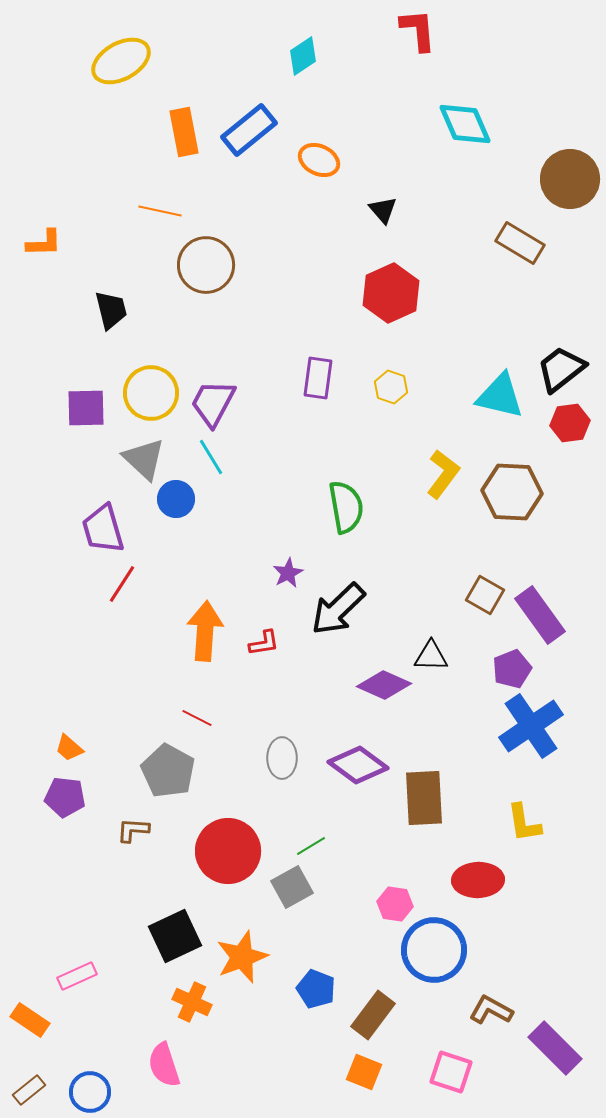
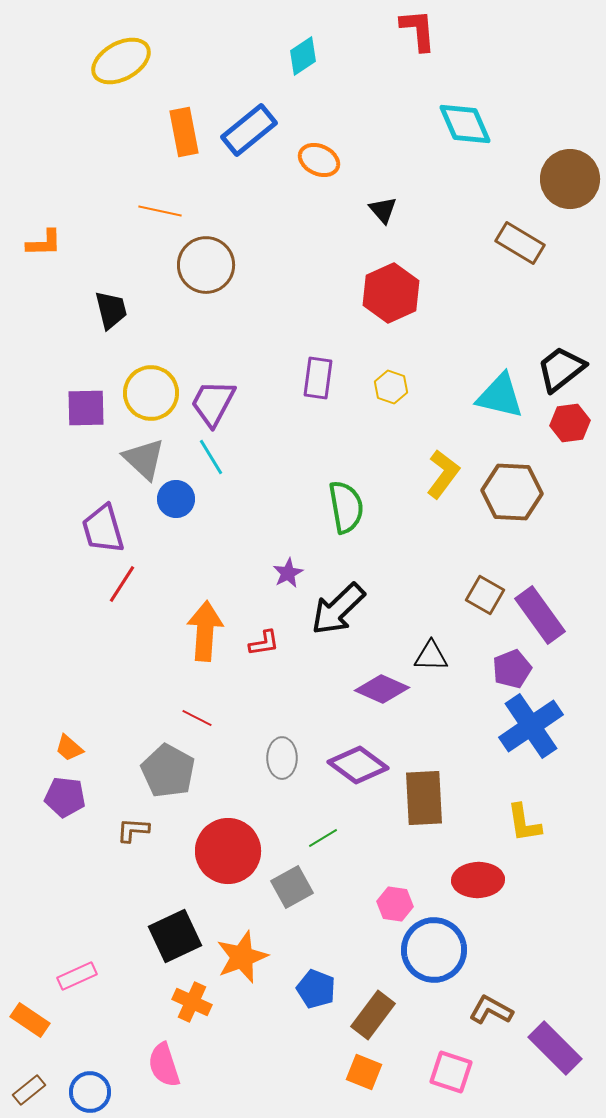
purple diamond at (384, 685): moved 2 px left, 4 px down
green line at (311, 846): moved 12 px right, 8 px up
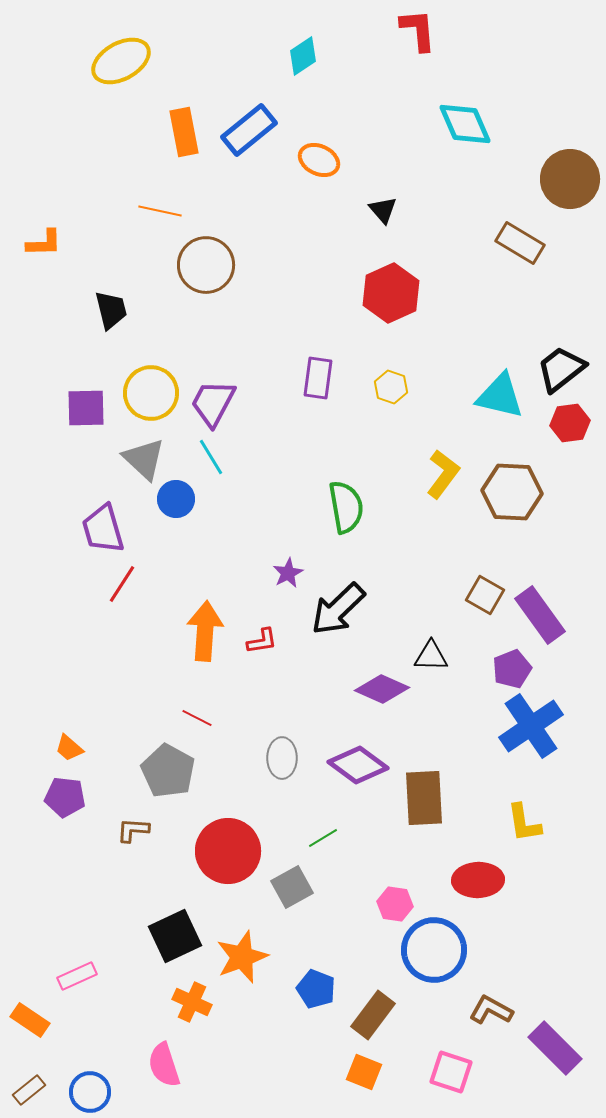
red L-shape at (264, 643): moved 2 px left, 2 px up
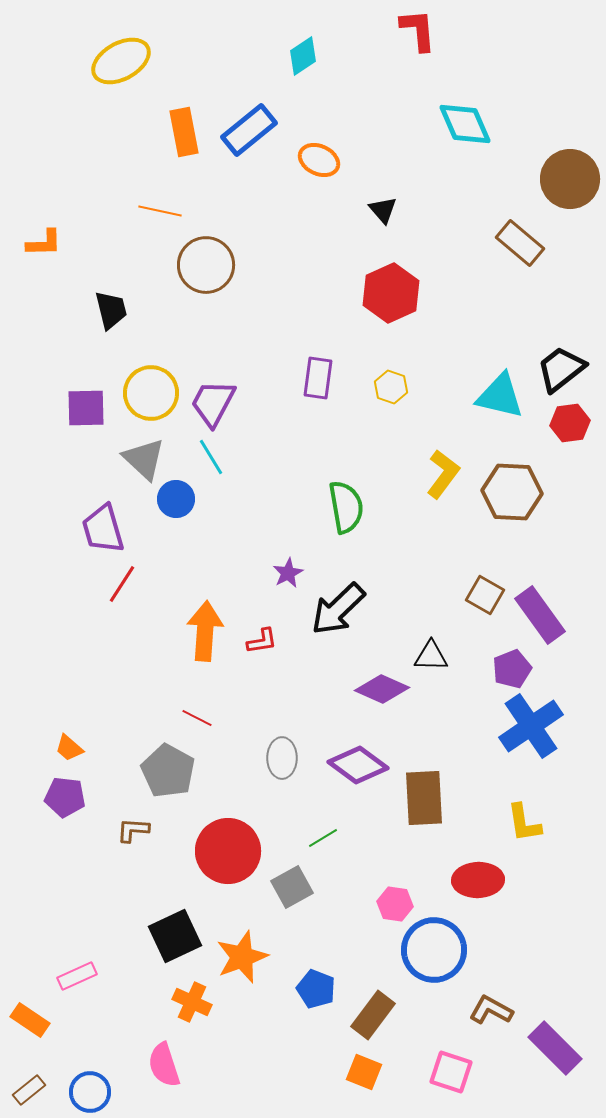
brown rectangle at (520, 243): rotated 9 degrees clockwise
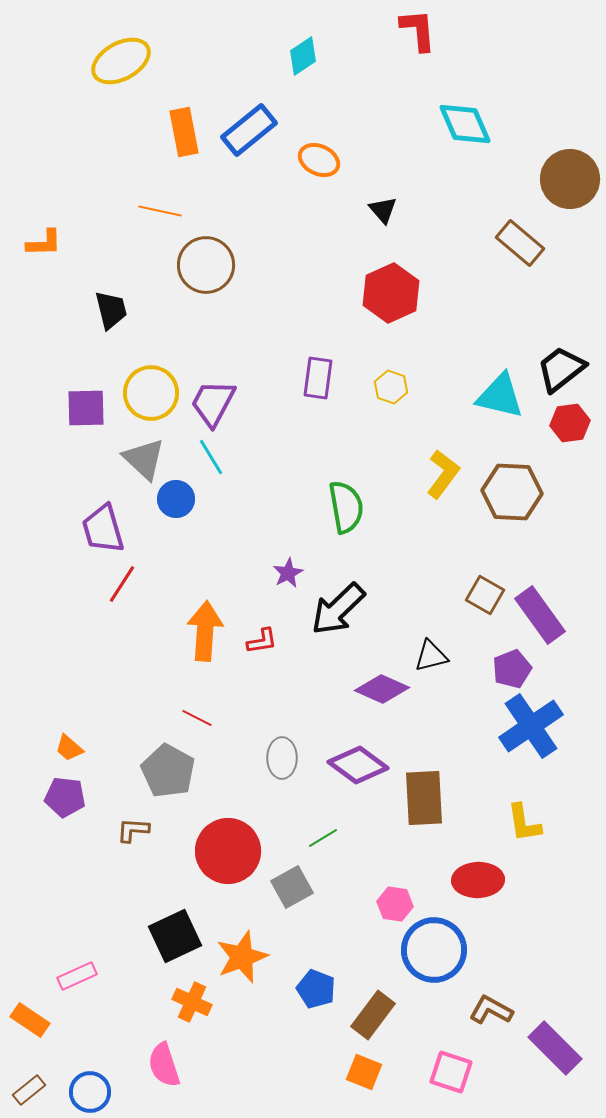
black triangle at (431, 656): rotated 15 degrees counterclockwise
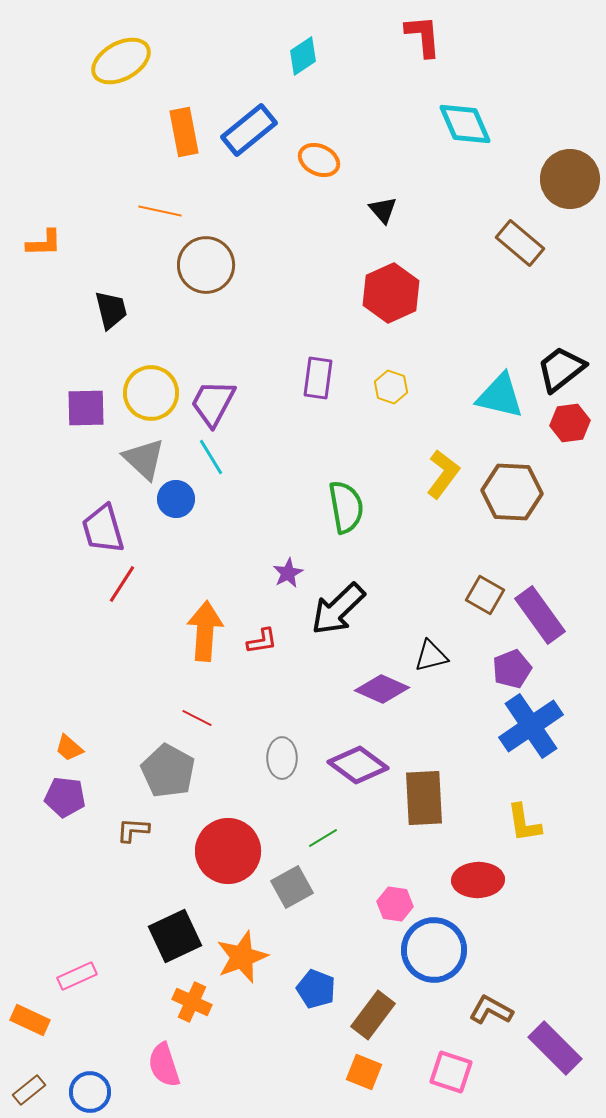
red L-shape at (418, 30): moved 5 px right, 6 px down
orange rectangle at (30, 1020): rotated 9 degrees counterclockwise
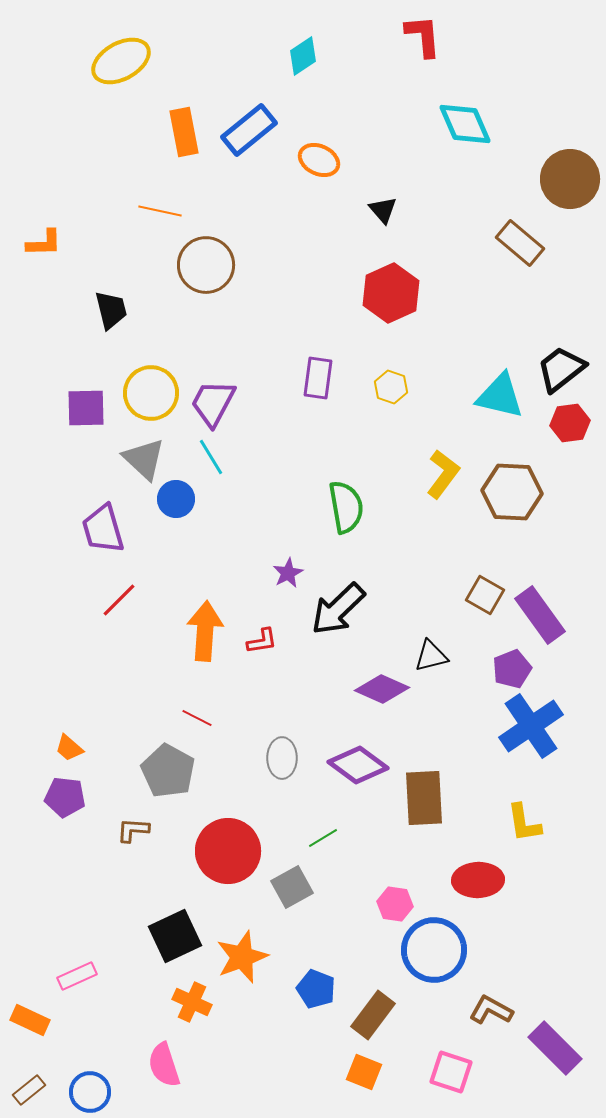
red line at (122, 584): moved 3 px left, 16 px down; rotated 12 degrees clockwise
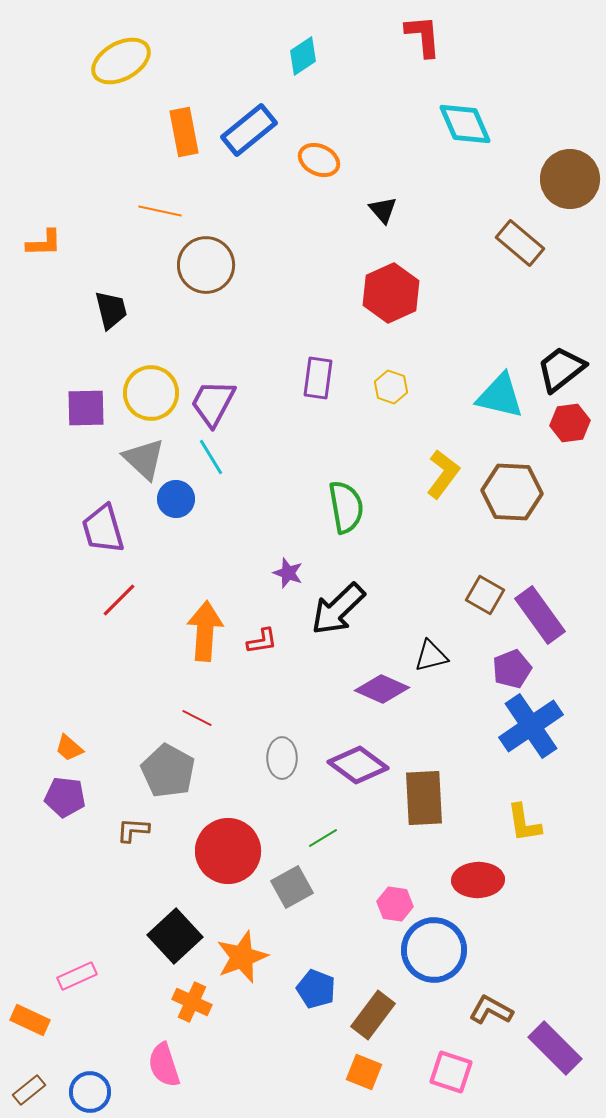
purple star at (288, 573): rotated 24 degrees counterclockwise
black square at (175, 936): rotated 18 degrees counterclockwise
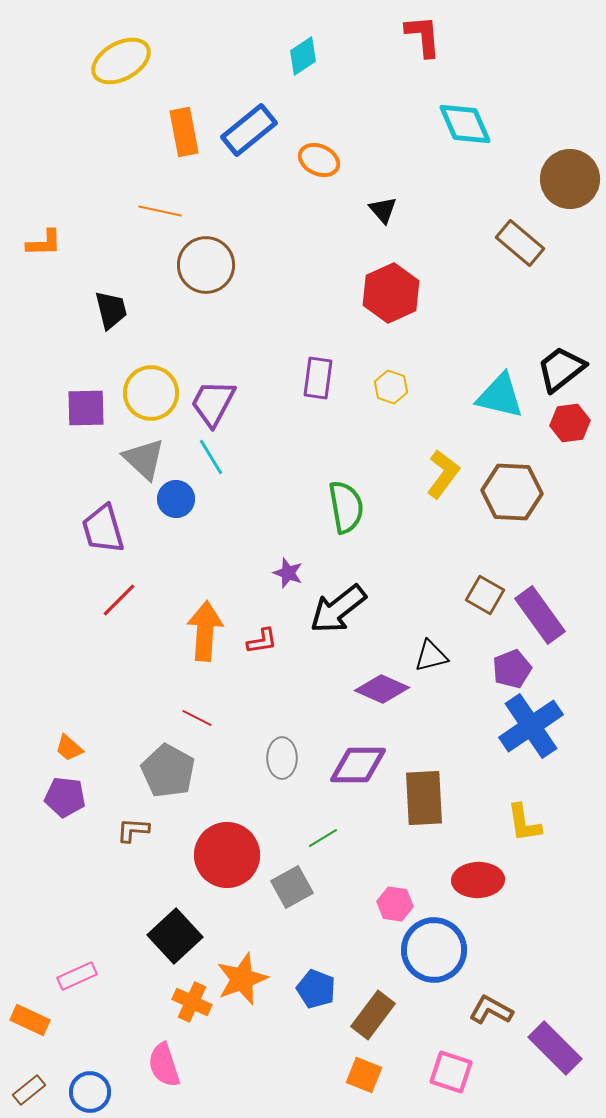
black arrow at (338, 609): rotated 6 degrees clockwise
purple diamond at (358, 765): rotated 36 degrees counterclockwise
red circle at (228, 851): moved 1 px left, 4 px down
orange star at (242, 957): moved 22 px down
orange square at (364, 1072): moved 3 px down
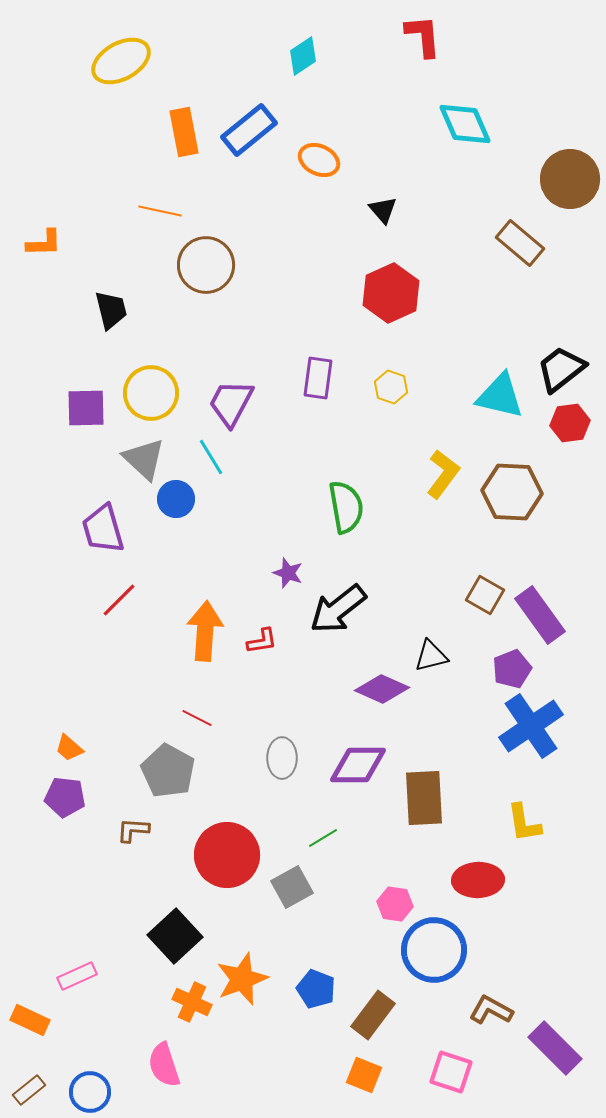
purple trapezoid at (213, 403): moved 18 px right
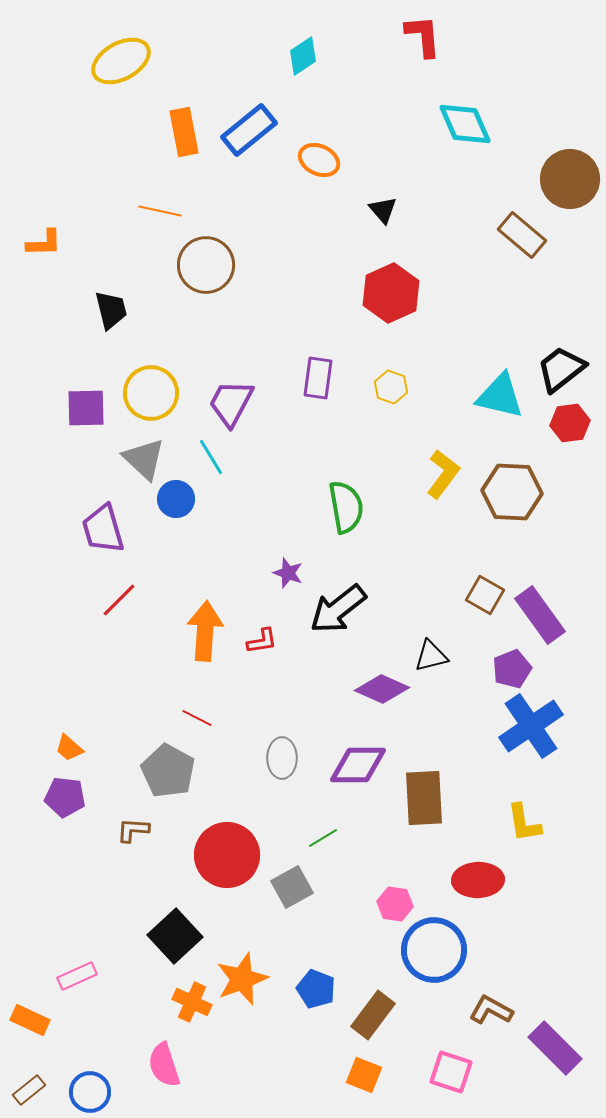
brown rectangle at (520, 243): moved 2 px right, 8 px up
